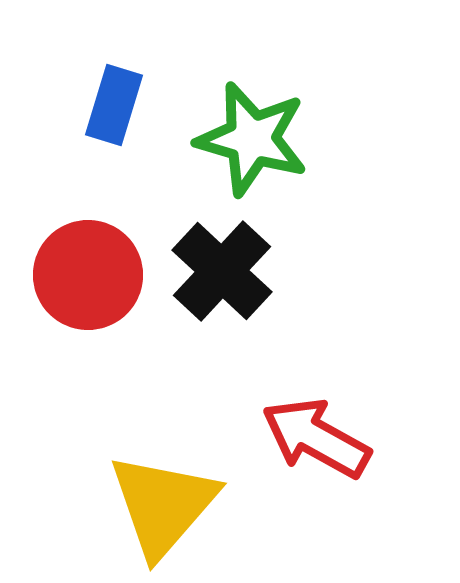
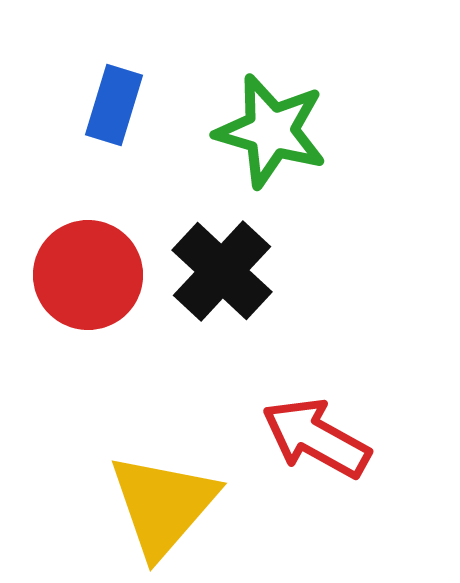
green star: moved 19 px right, 8 px up
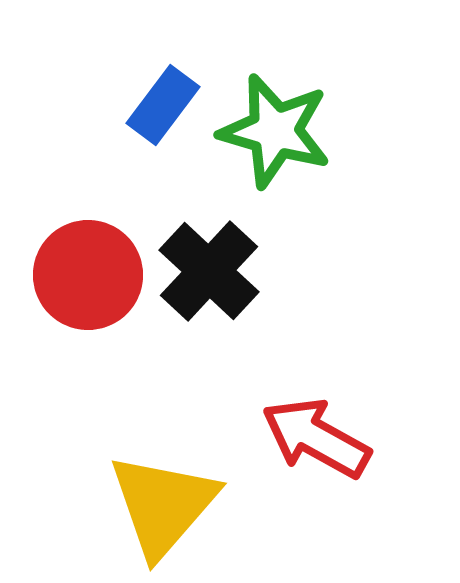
blue rectangle: moved 49 px right; rotated 20 degrees clockwise
green star: moved 4 px right
black cross: moved 13 px left
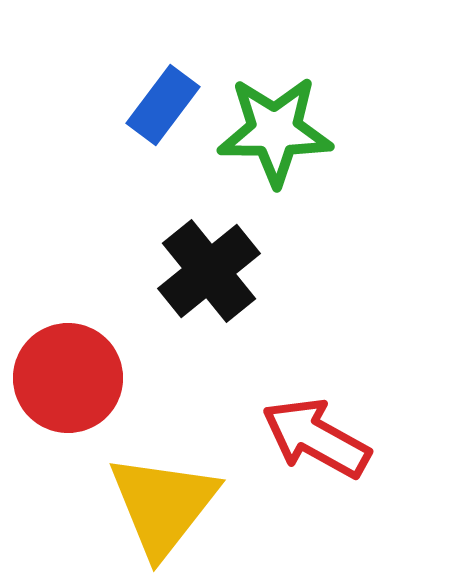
green star: rotated 16 degrees counterclockwise
black cross: rotated 8 degrees clockwise
red circle: moved 20 px left, 103 px down
yellow triangle: rotated 3 degrees counterclockwise
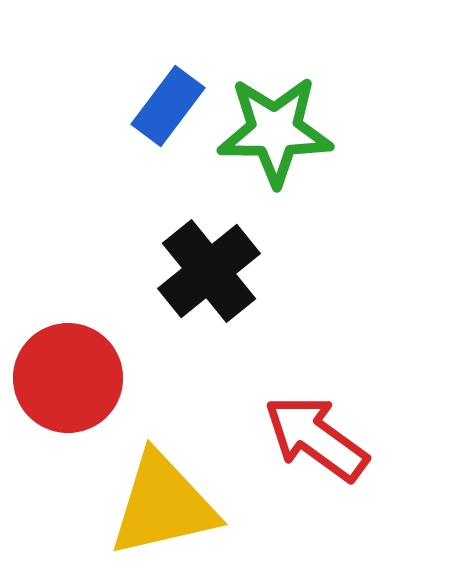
blue rectangle: moved 5 px right, 1 px down
red arrow: rotated 7 degrees clockwise
yellow triangle: rotated 39 degrees clockwise
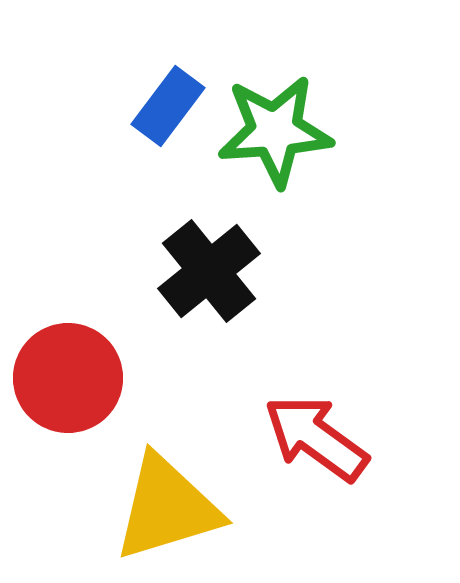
green star: rotated 4 degrees counterclockwise
yellow triangle: moved 4 px right, 3 px down; rotated 4 degrees counterclockwise
